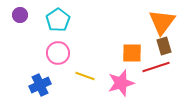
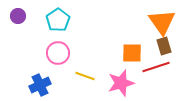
purple circle: moved 2 px left, 1 px down
orange triangle: rotated 12 degrees counterclockwise
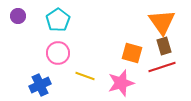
orange square: rotated 15 degrees clockwise
red line: moved 6 px right
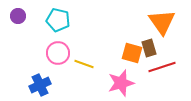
cyan pentagon: rotated 25 degrees counterclockwise
brown rectangle: moved 15 px left, 2 px down
yellow line: moved 1 px left, 12 px up
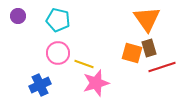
orange triangle: moved 15 px left, 3 px up
pink star: moved 25 px left
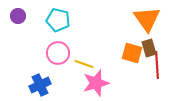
red line: moved 5 px left, 2 px up; rotated 76 degrees counterclockwise
